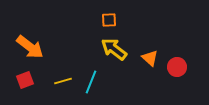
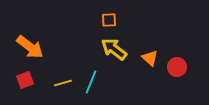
yellow line: moved 2 px down
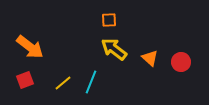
red circle: moved 4 px right, 5 px up
yellow line: rotated 24 degrees counterclockwise
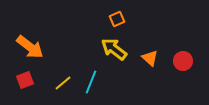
orange square: moved 8 px right, 1 px up; rotated 21 degrees counterclockwise
red circle: moved 2 px right, 1 px up
